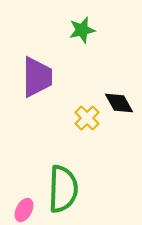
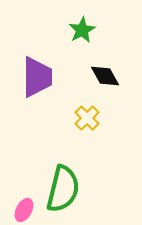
green star: rotated 16 degrees counterclockwise
black diamond: moved 14 px left, 27 px up
green semicircle: rotated 12 degrees clockwise
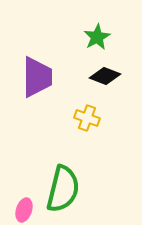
green star: moved 15 px right, 7 px down
black diamond: rotated 40 degrees counterclockwise
yellow cross: rotated 25 degrees counterclockwise
pink ellipse: rotated 10 degrees counterclockwise
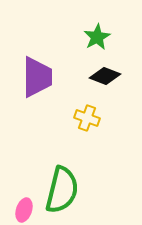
green semicircle: moved 1 px left, 1 px down
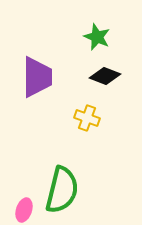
green star: rotated 20 degrees counterclockwise
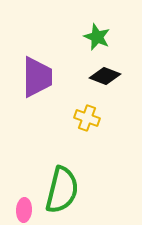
pink ellipse: rotated 15 degrees counterclockwise
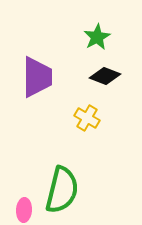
green star: rotated 20 degrees clockwise
yellow cross: rotated 10 degrees clockwise
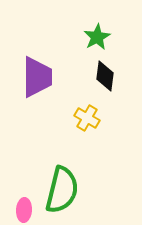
black diamond: rotated 76 degrees clockwise
